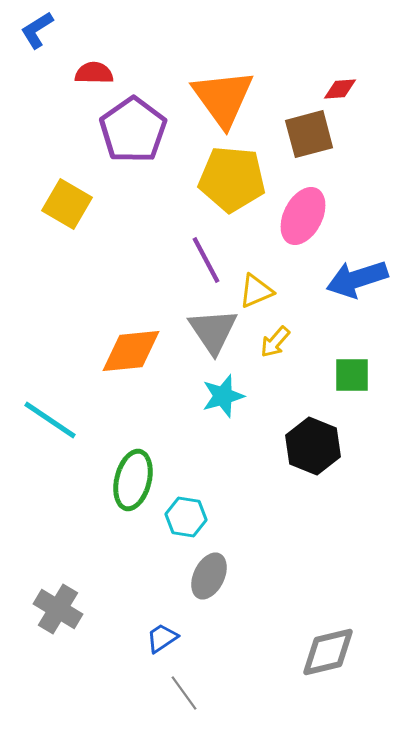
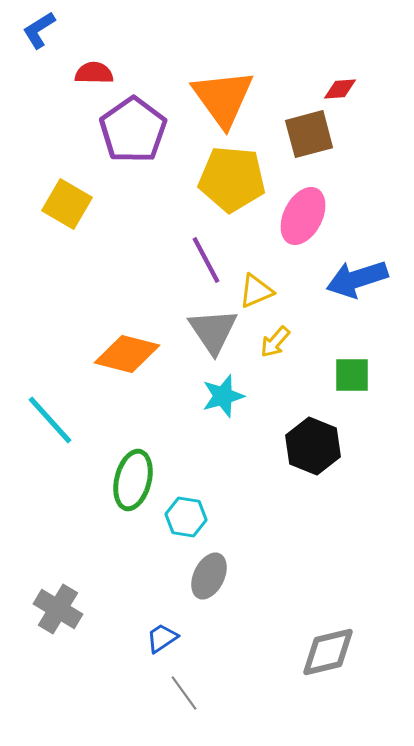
blue L-shape: moved 2 px right
orange diamond: moved 4 px left, 3 px down; rotated 20 degrees clockwise
cyan line: rotated 14 degrees clockwise
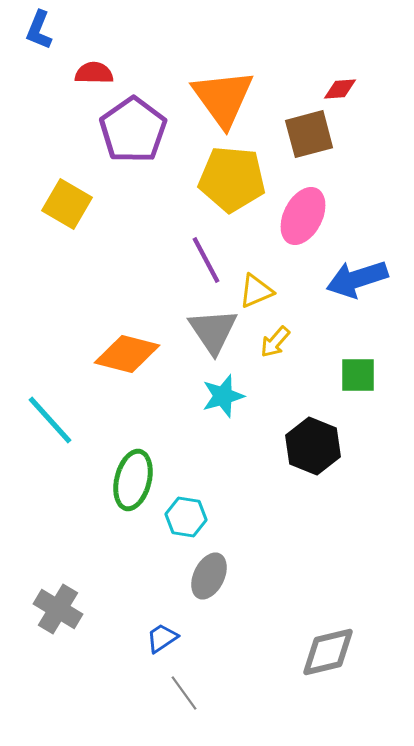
blue L-shape: rotated 36 degrees counterclockwise
green square: moved 6 px right
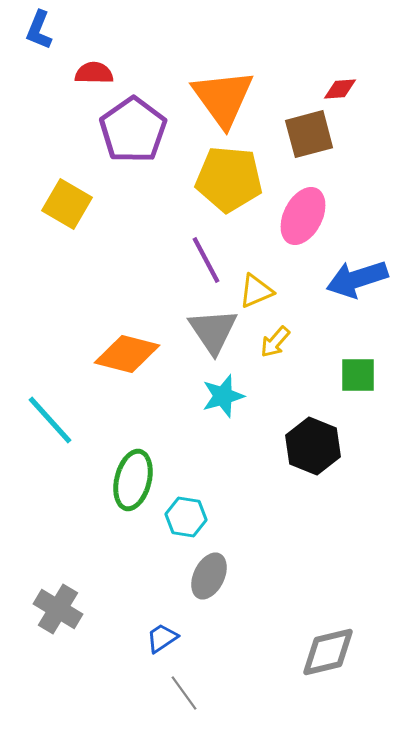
yellow pentagon: moved 3 px left
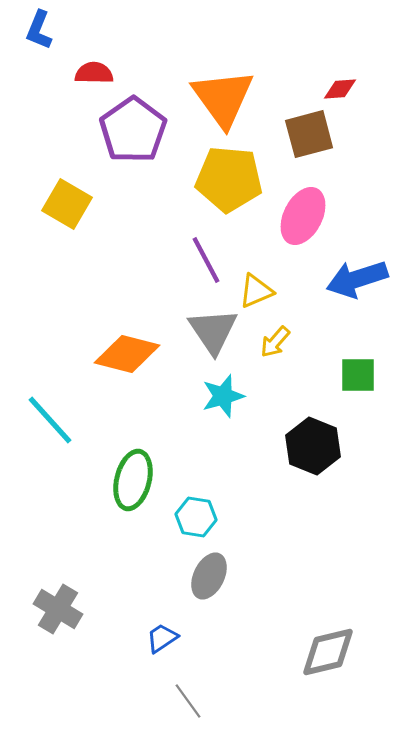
cyan hexagon: moved 10 px right
gray line: moved 4 px right, 8 px down
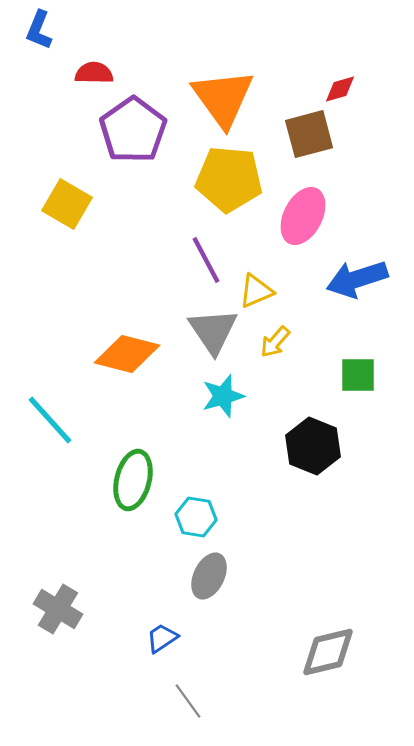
red diamond: rotated 12 degrees counterclockwise
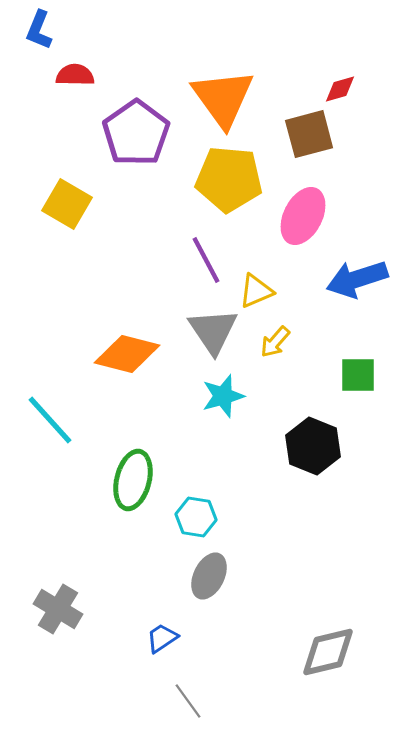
red semicircle: moved 19 px left, 2 px down
purple pentagon: moved 3 px right, 3 px down
